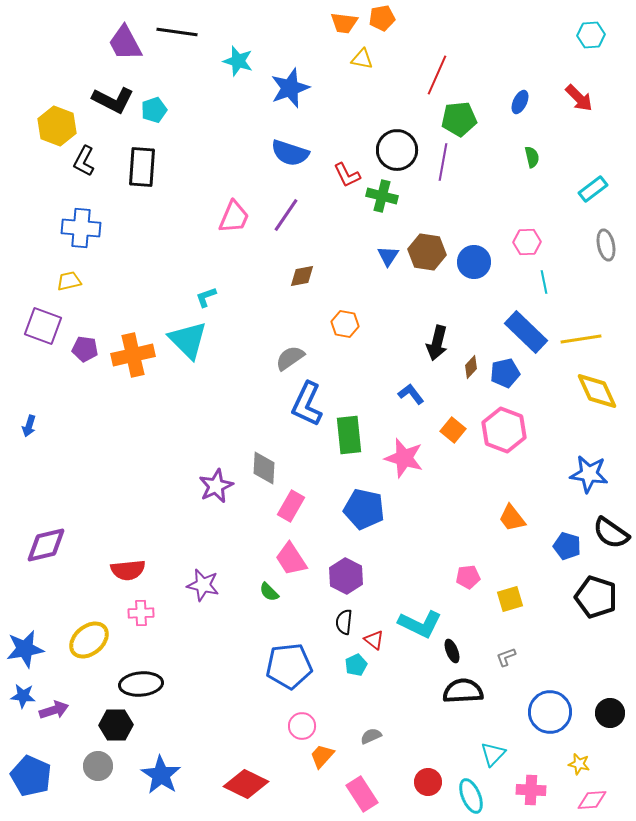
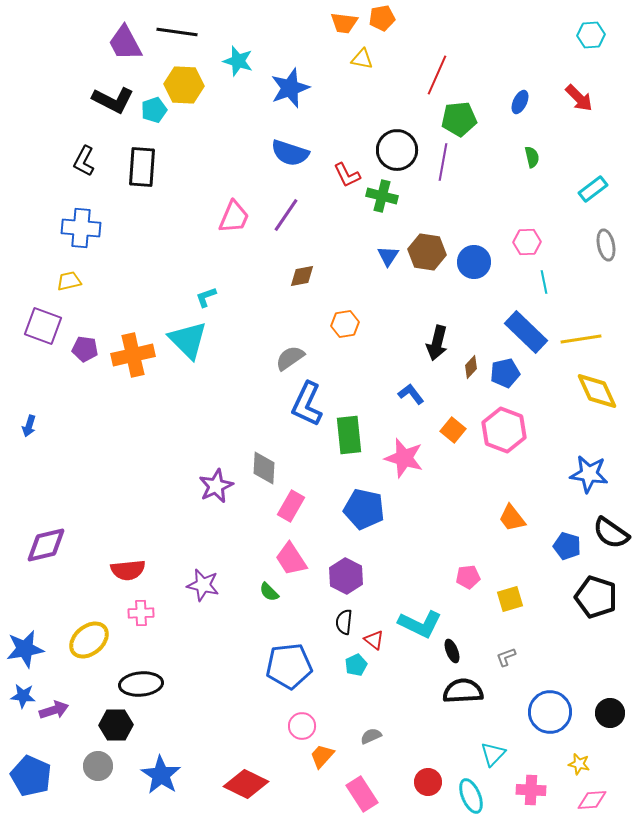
yellow hexagon at (57, 126): moved 127 px right, 41 px up; rotated 18 degrees counterclockwise
orange hexagon at (345, 324): rotated 20 degrees counterclockwise
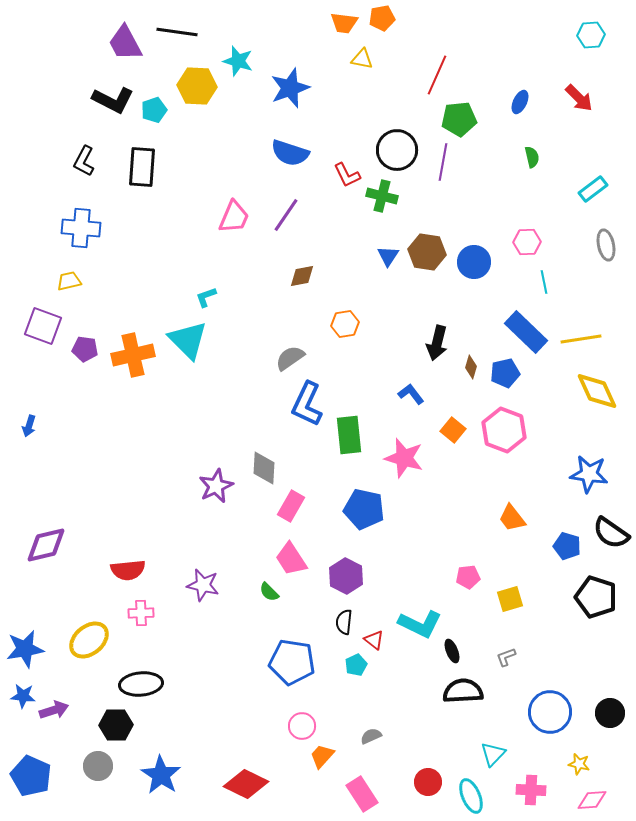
yellow hexagon at (184, 85): moved 13 px right, 1 px down
brown diamond at (471, 367): rotated 25 degrees counterclockwise
blue pentagon at (289, 666): moved 3 px right, 4 px up; rotated 15 degrees clockwise
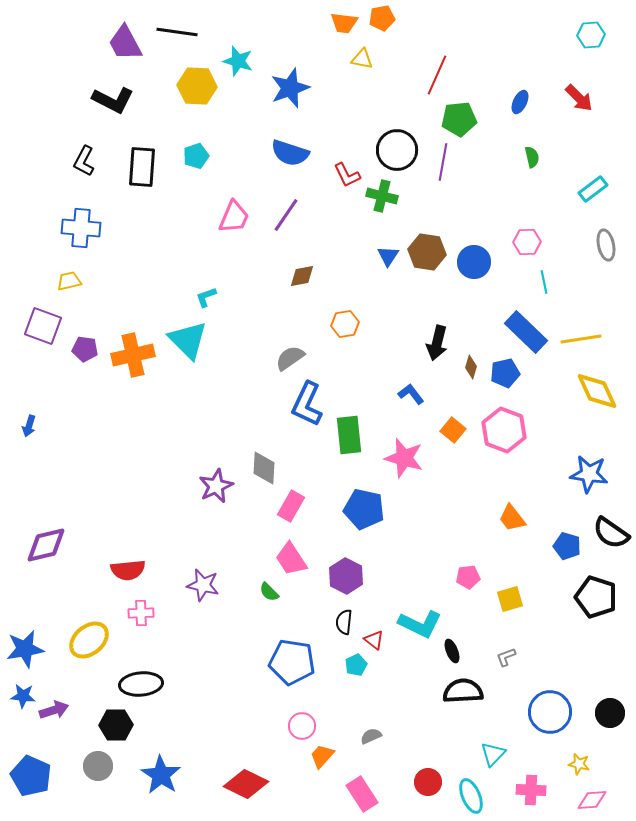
cyan pentagon at (154, 110): moved 42 px right, 46 px down
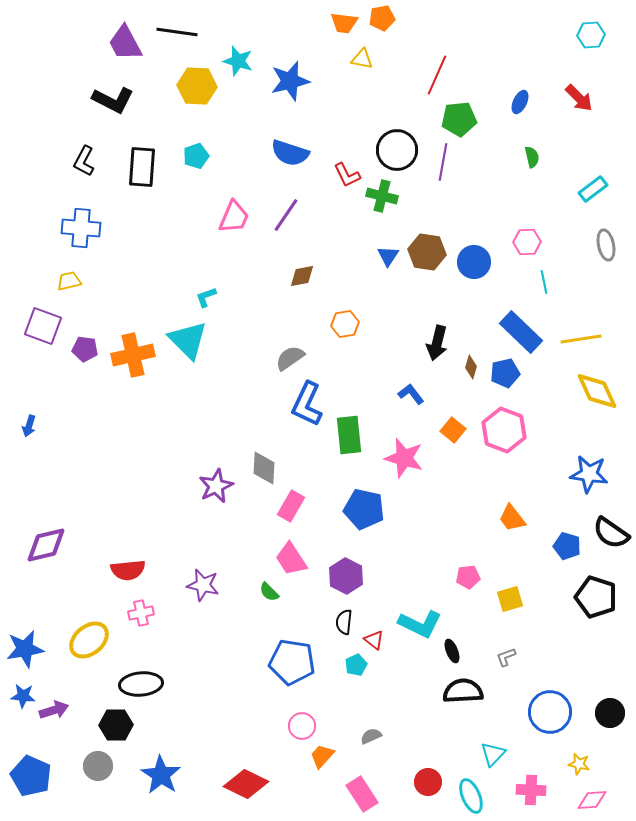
blue star at (290, 88): moved 7 px up; rotated 6 degrees clockwise
blue rectangle at (526, 332): moved 5 px left
pink cross at (141, 613): rotated 10 degrees counterclockwise
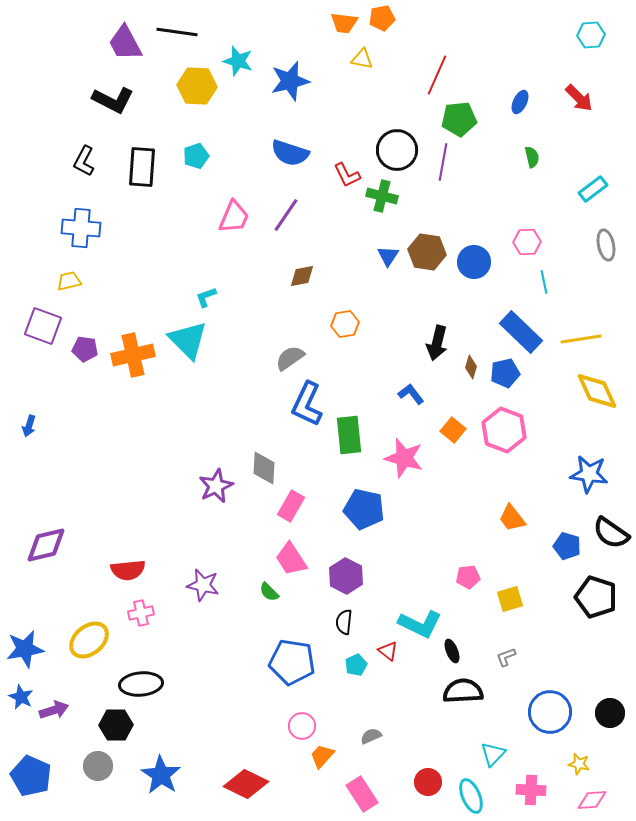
red triangle at (374, 640): moved 14 px right, 11 px down
blue star at (23, 696): moved 2 px left, 1 px down; rotated 20 degrees clockwise
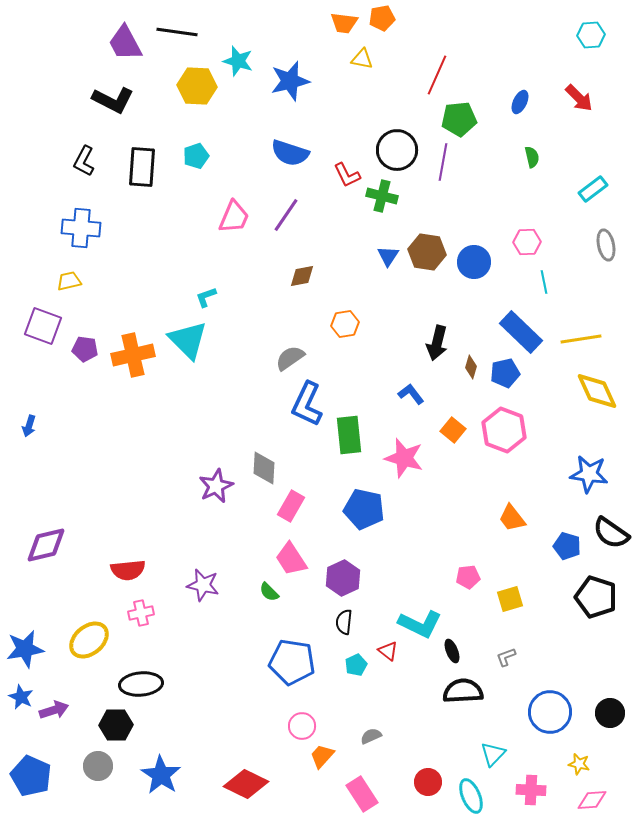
purple hexagon at (346, 576): moved 3 px left, 2 px down; rotated 8 degrees clockwise
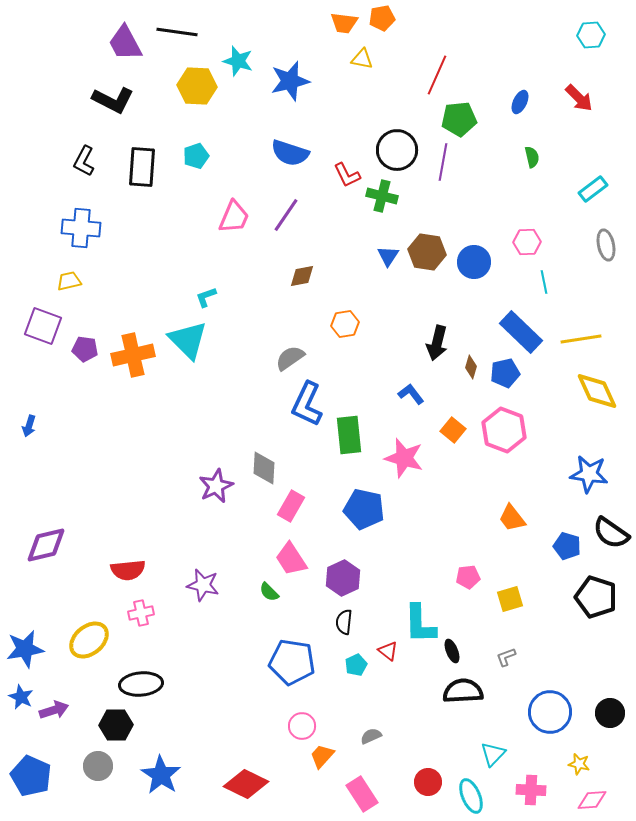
cyan L-shape at (420, 624): rotated 63 degrees clockwise
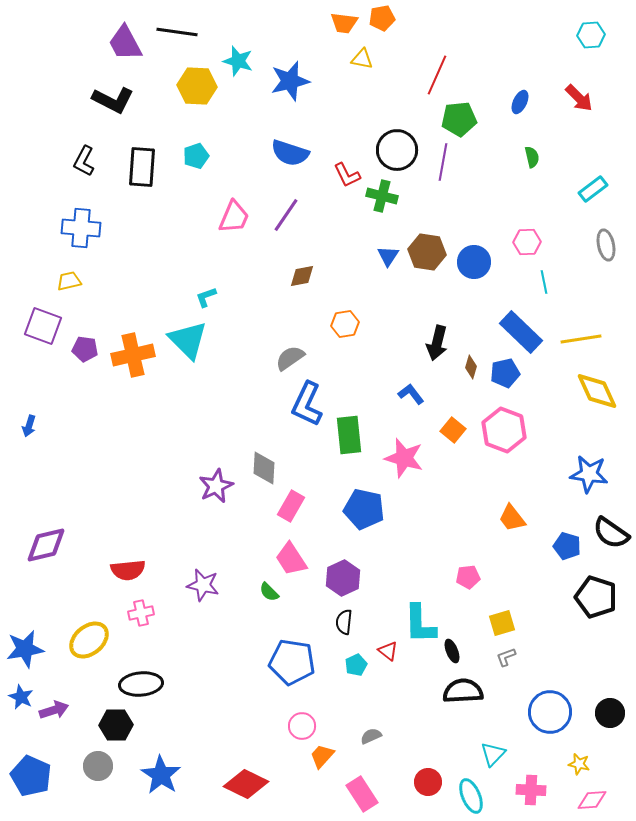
yellow square at (510, 599): moved 8 px left, 24 px down
